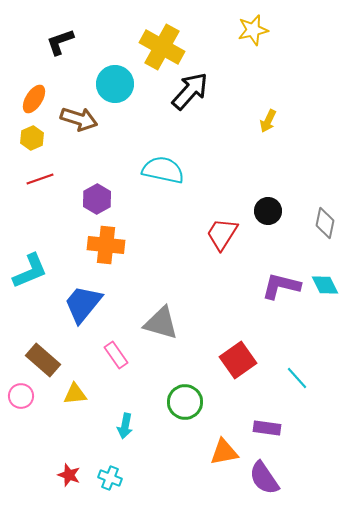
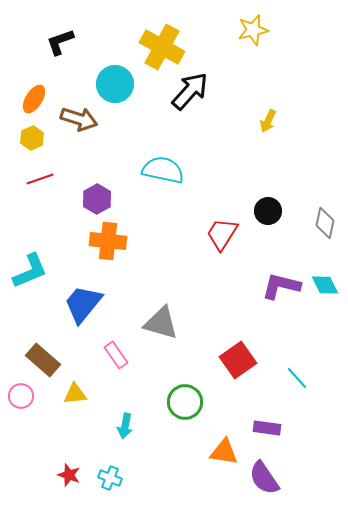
orange cross: moved 2 px right, 4 px up
orange triangle: rotated 20 degrees clockwise
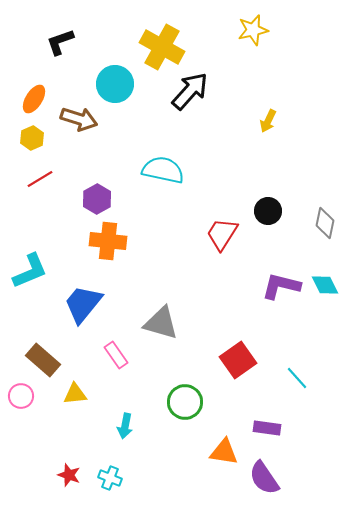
red line: rotated 12 degrees counterclockwise
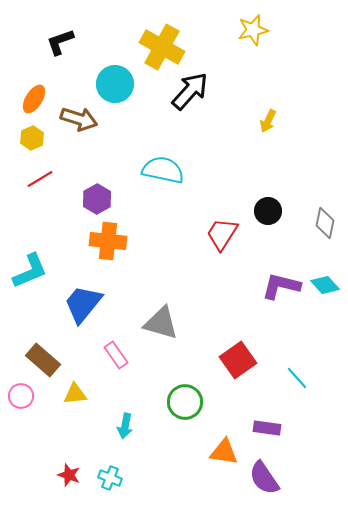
cyan diamond: rotated 16 degrees counterclockwise
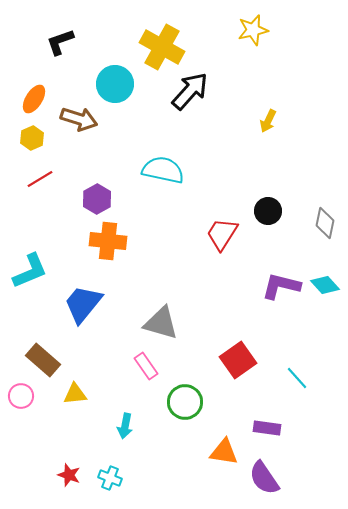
pink rectangle: moved 30 px right, 11 px down
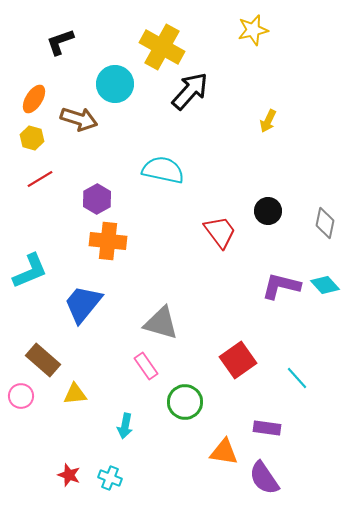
yellow hexagon: rotated 20 degrees counterclockwise
red trapezoid: moved 2 px left, 2 px up; rotated 111 degrees clockwise
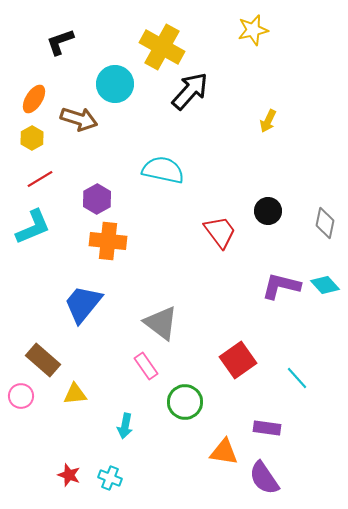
yellow hexagon: rotated 15 degrees clockwise
cyan L-shape: moved 3 px right, 44 px up
gray triangle: rotated 21 degrees clockwise
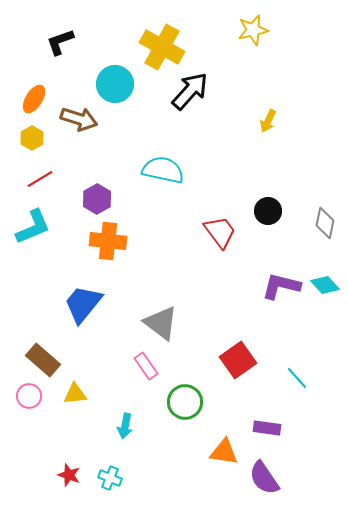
pink circle: moved 8 px right
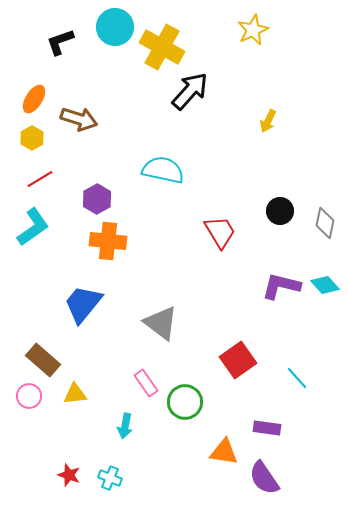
yellow star: rotated 12 degrees counterclockwise
cyan circle: moved 57 px up
black circle: moved 12 px right
cyan L-shape: rotated 12 degrees counterclockwise
red trapezoid: rotated 6 degrees clockwise
pink rectangle: moved 17 px down
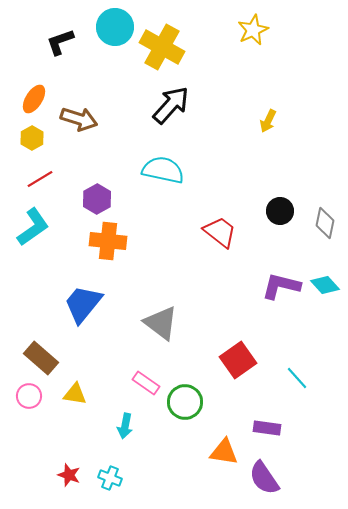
black arrow: moved 19 px left, 14 px down
red trapezoid: rotated 21 degrees counterclockwise
brown rectangle: moved 2 px left, 2 px up
pink rectangle: rotated 20 degrees counterclockwise
yellow triangle: rotated 15 degrees clockwise
